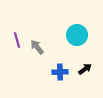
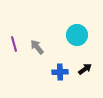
purple line: moved 3 px left, 4 px down
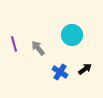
cyan circle: moved 5 px left
gray arrow: moved 1 px right, 1 px down
blue cross: rotated 35 degrees clockwise
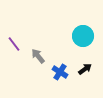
cyan circle: moved 11 px right, 1 px down
purple line: rotated 21 degrees counterclockwise
gray arrow: moved 8 px down
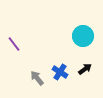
gray arrow: moved 1 px left, 22 px down
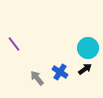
cyan circle: moved 5 px right, 12 px down
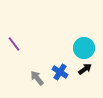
cyan circle: moved 4 px left
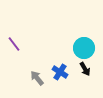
black arrow: rotated 96 degrees clockwise
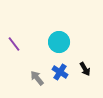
cyan circle: moved 25 px left, 6 px up
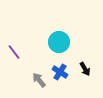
purple line: moved 8 px down
gray arrow: moved 2 px right, 2 px down
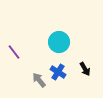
blue cross: moved 2 px left
